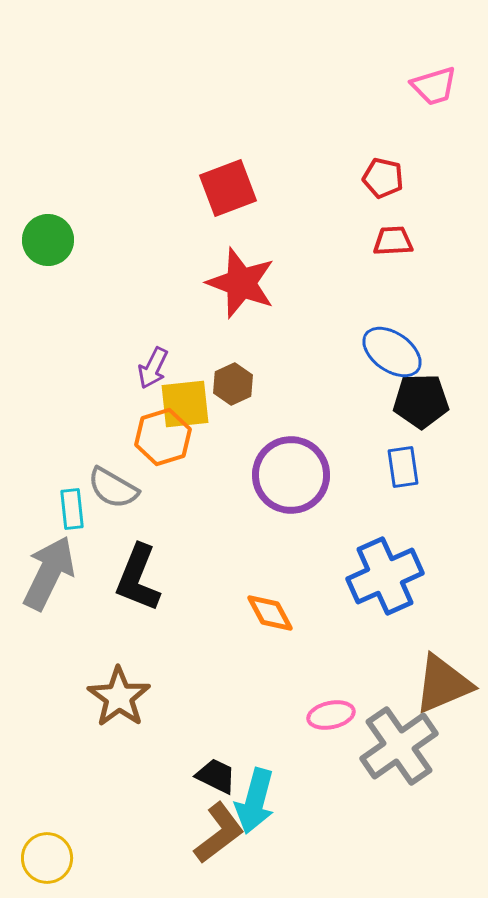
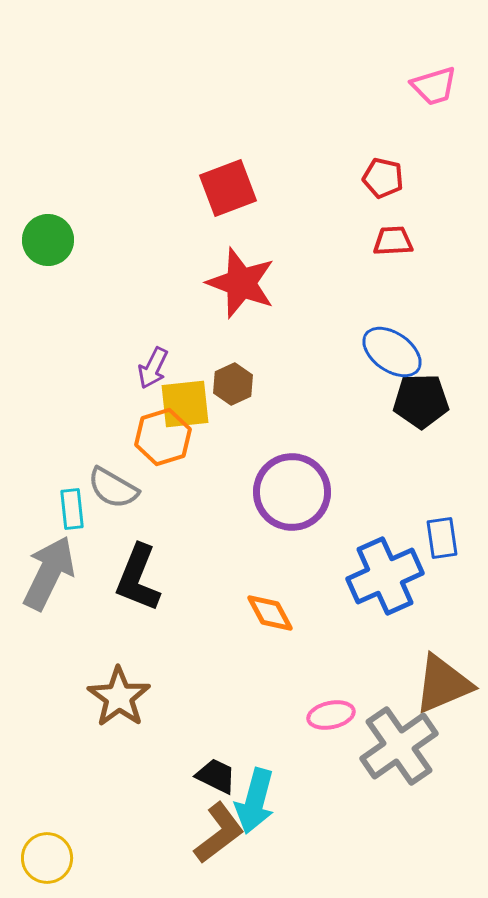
blue rectangle: moved 39 px right, 71 px down
purple circle: moved 1 px right, 17 px down
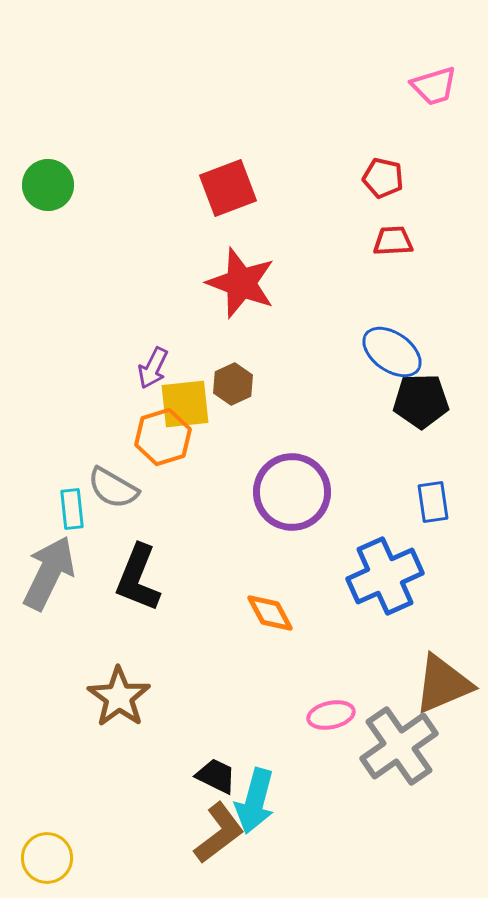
green circle: moved 55 px up
blue rectangle: moved 9 px left, 36 px up
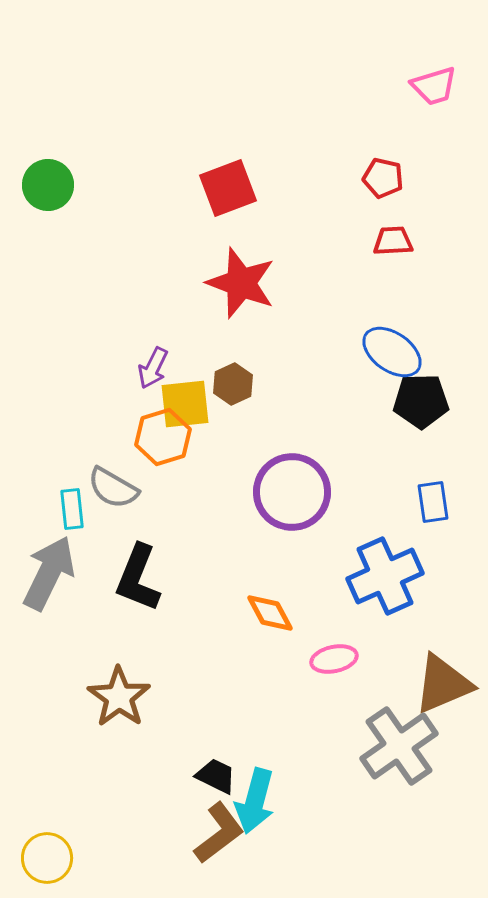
pink ellipse: moved 3 px right, 56 px up
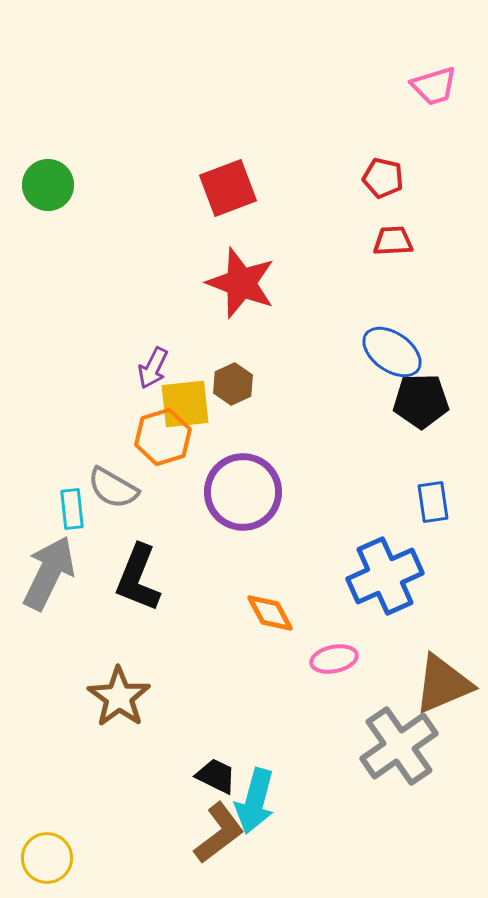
purple circle: moved 49 px left
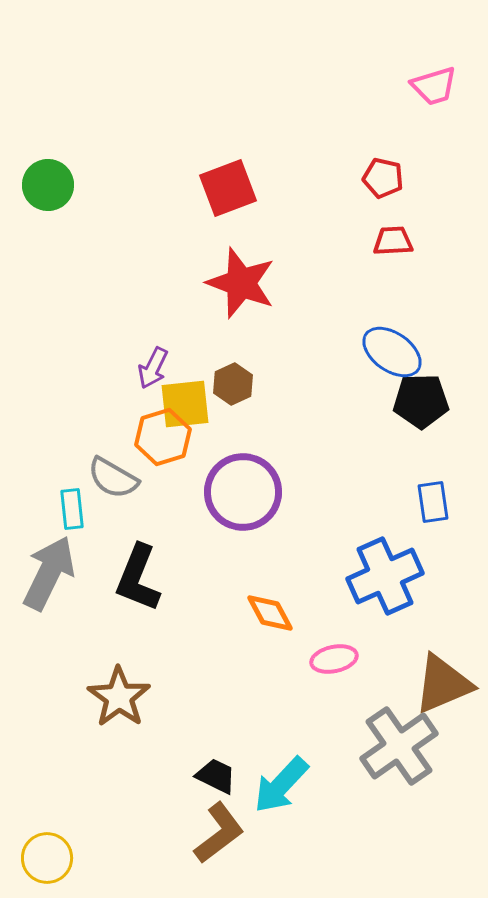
gray semicircle: moved 10 px up
cyan arrow: moved 26 px right, 16 px up; rotated 28 degrees clockwise
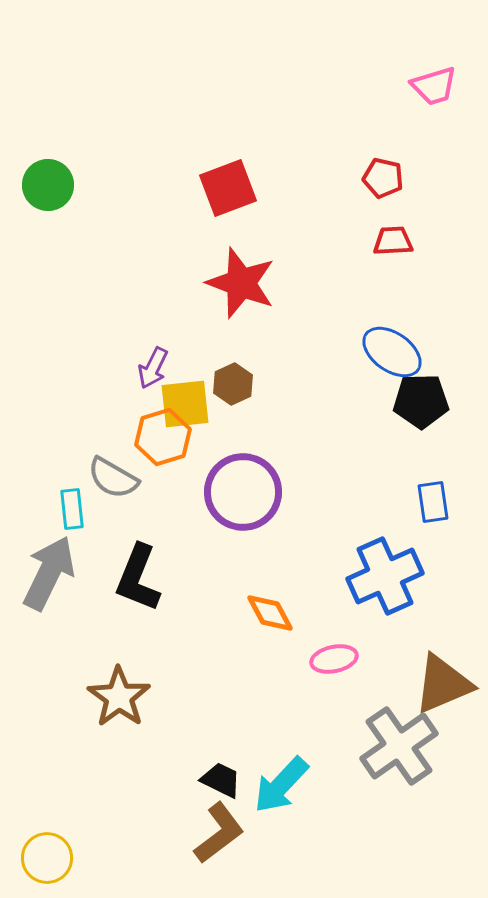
black trapezoid: moved 5 px right, 4 px down
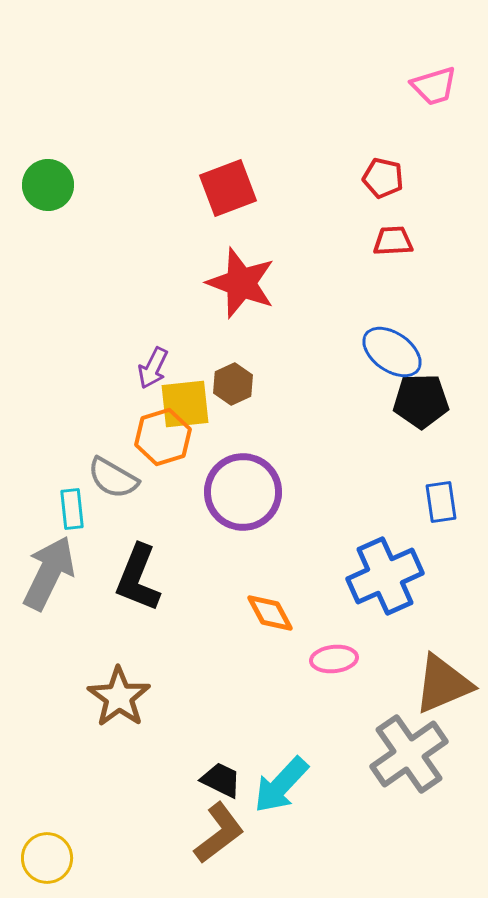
blue rectangle: moved 8 px right
pink ellipse: rotated 6 degrees clockwise
gray cross: moved 10 px right, 8 px down
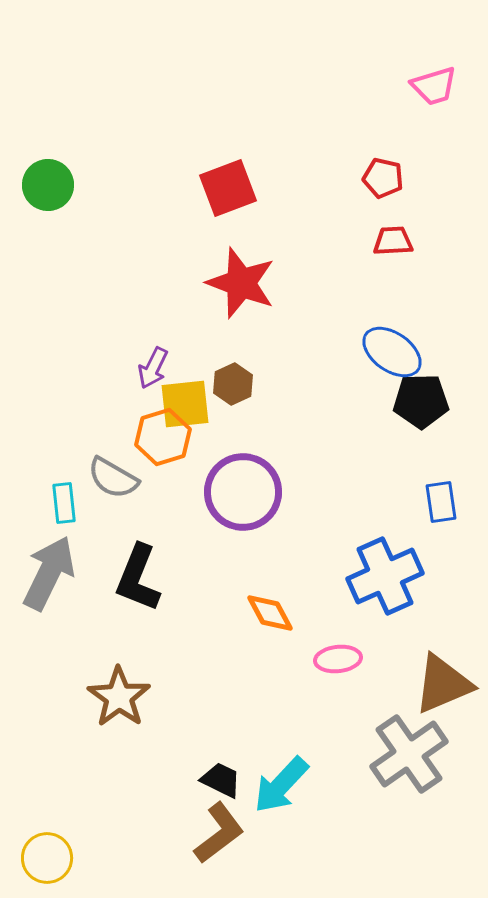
cyan rectangle: moved 8 px left, 6 px up
pink ellipse: moved 4 px right
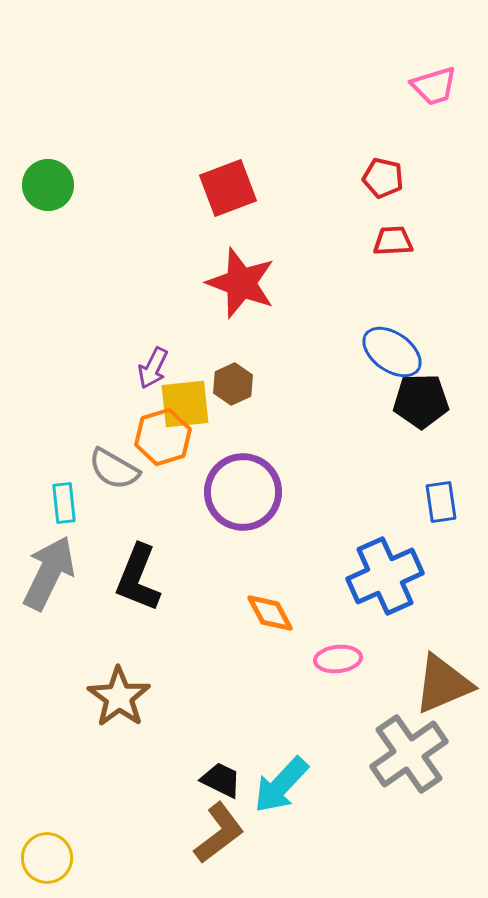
gray semicircle: moved 1 px right, 9 px up
